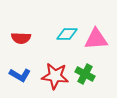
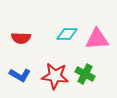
pink triangle: moved 1 px right
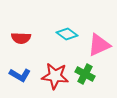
cyan diamond: rotated 35 degrees clockwise
pink triangle: moved 2 px right, 6 px down; rotated 20 degrees counterclockwise
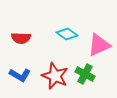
red star: rotated 16 degrees clockwise
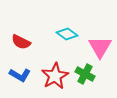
red semicircle: moved 4 px down; rotated 24 degrees clockwise
pink triangle: moved 1 px right, 2 px down; rotated 35 degrees counterclockwise
red star: rotated 20 degrees clockwise
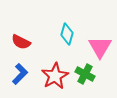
cyan diamond: rotated 70 degrees clockwise
blue L-shape: moved 1 px up; rotated 75 degrees counterclockwise
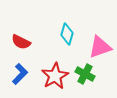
pink triangle: rotated 40 degrees clockwise
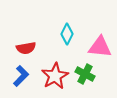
cyan diamond: rotated 10 degrees clockwise
red semicircle: moved 5 px right, 6 px down; rotated 36 degrees counterclockwise
pink triangle: rotated 25 degrees clockwise
blue L-shape: moved 1 px right, 2 px down
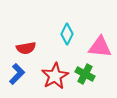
blue L-shape: moved 4 px left, 2 px up
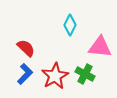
cyan diamond: moved 3 px right, 9 px up
red semicircle: rotated 126 degrees counterclockwise
blue L-shape: moved 8 px right
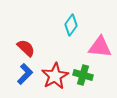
cyan diamond: moved 1 px right; rotated 10 degrees clockwise
green cross: moved 2 px left, 1 px down; rotated 12 degrees counterclockwise
